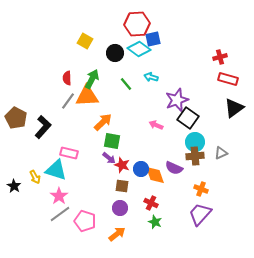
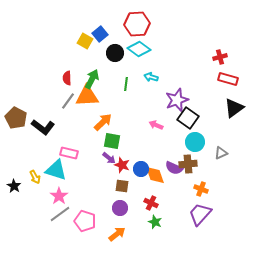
blue square at (153, 39): moved 53 px left, 5 px up; rotated 28 degrees counterclockwise
green line at (126, 84): rotated 48 degrees clockwise
black L-shape at (43, 127): rotated 85 degrees clockwise
brown cross at (195, 156): moved 7 px left, 8 px down
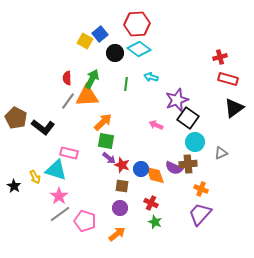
green square at (112, 141): moved 6 px left
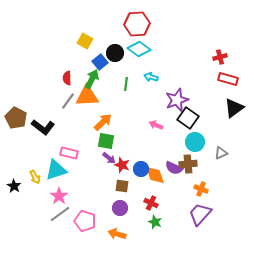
blue square at (100, 34): moved 28 px down
cyan triangle at (56, 170): rotated 35 degrees counterclockwise
orange arrow at (117, 234): rotated 126 degrees counterclockwise
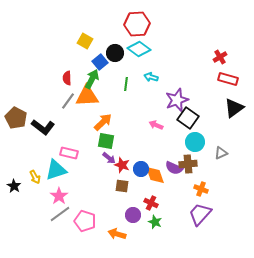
red cross at (220, 57): rotated 16 degrees counterclockwise
purple circle at (120, 208): moved 13 px right, 7 px down
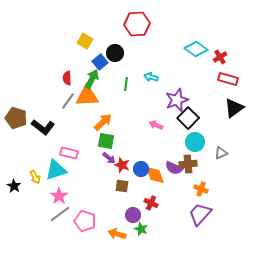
cyan diamond at (139, 49): moved 57 px right
brown pentagon at (16, 118): rotated 10 degrees counterclockwise
black square at (188, 118): rotated 10 degrees clockwise
green star at (155, 222): moved 14 px left, 7 px down
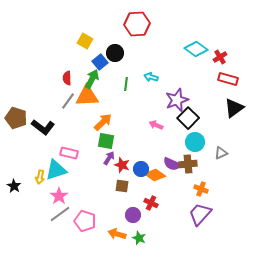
purple arrow at (109, 158): rotated 96 degrees counterclockwise
purple semicircle at (174, 168): moved 2 px left, 4 px up
orange diamond at (155, 175): rotated 35 degrees counterclockwise
yellow arrow at (35, 177): moved 5 px right; rotated 40 degrees clockwise
green star at (141, 229): moved 2 px left, 9 px down
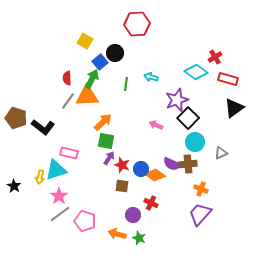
cyan diamond at (196, 49): moved 23 px down
red cross at (220, 57): moved 5 px left
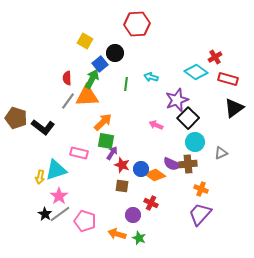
blue square at (100, 62): moved 2 px down
pink rectangle at (69, 153): moved 10 px right
purple arrow at (109, 158): moved 3 px right, 5 px up
black star at (14, 186): moved 31 px right, 28 px down
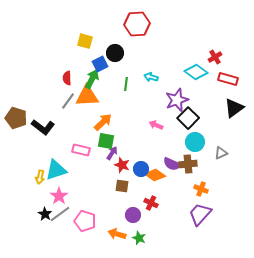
yellow square at (85, 41): rotated 14 degrees counterclockwise
blue square at (100, 64): rotated 14 degrees clockwise
pink rectangle at (79, 153): moved 2 px right, 3 px up
